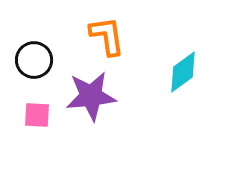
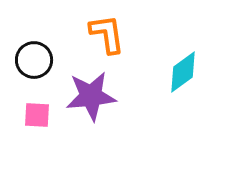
orange L-shape: moved 2 px up
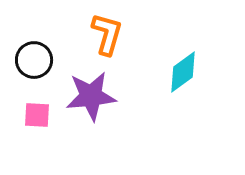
orange L-shape: rotated 24 degrees clockwise
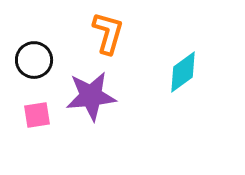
orange L-shape: moved 1 px right, 1 px up
pink square: rotated 12 degrees counterclockwise
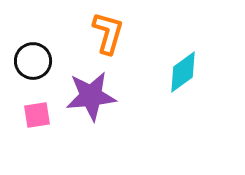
black circle: moved 1 px left, 1 px down
